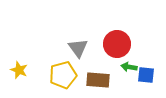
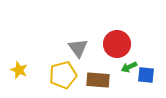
green arrow: rotated 35 degrees counterclockwise
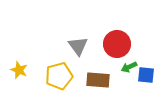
gray triangle: moved 2 px up
yellow pentagon: moved 4 px left, 1 px down
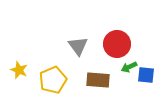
yellow pentagon: moved 6 px left, 4 px down; rotated 8 degrees counterclockwise
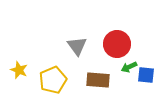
gray triangle: moved 1 px left
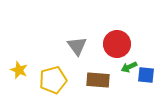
yellow pentagon: rotated 8 degrees clockwise
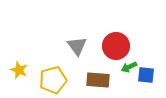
red circle: moved 1 px left, 2 px down
